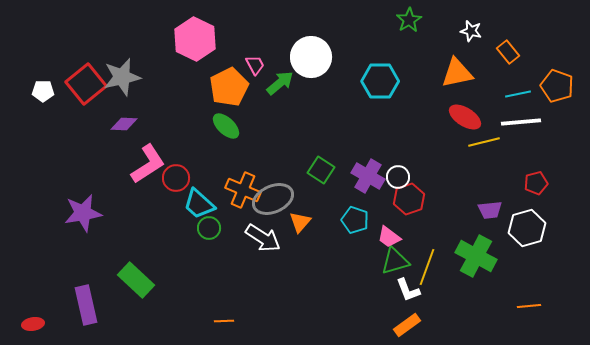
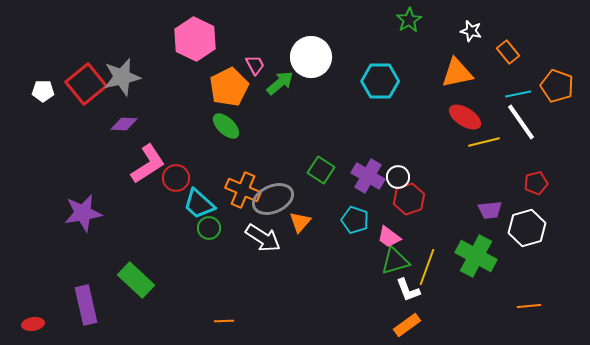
white line at (521, 122): rotated 60 degrees clockwise
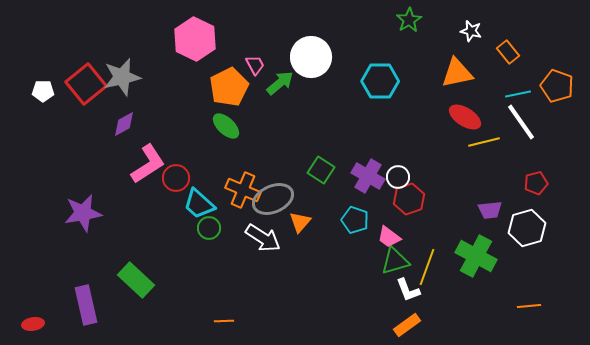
purple diamond at (124, 124): rotated 32 degrees counterclockwise
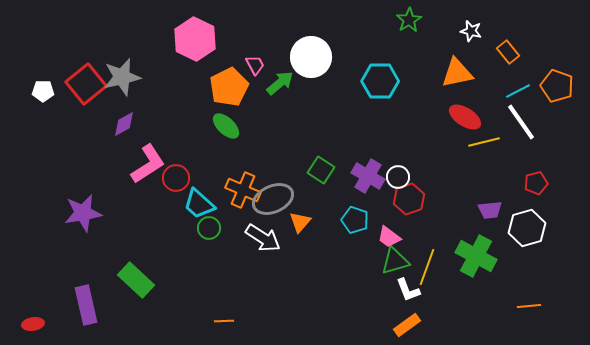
cyan line at (518, 94): moved 3 px up; rotated 15 degrees counterclockwise
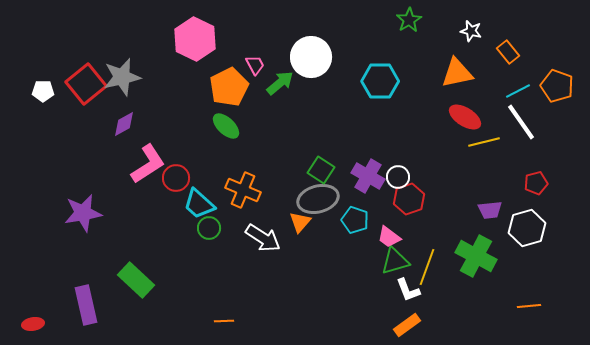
gray ellipse at (273, 199): moved 45 px right; rotated 9 degrees clockwise
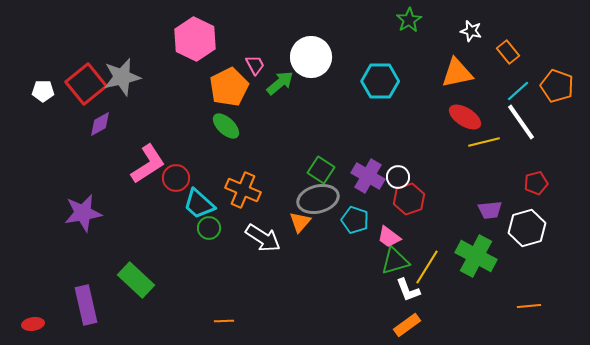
cyan line at (518, 91): rotated 15 degrees counterclockwise
purple diamond at (124, 124): moved 24 px left
yellow line at (427, 267): rotated 12 degrees clockwise
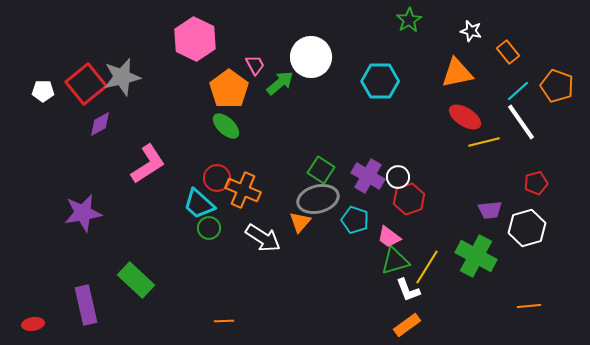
orange pentagon at (229, 87): moved 2 px down; rotated 9 degrees counterclockwise
red circle at (176, 178): moved 41 px right
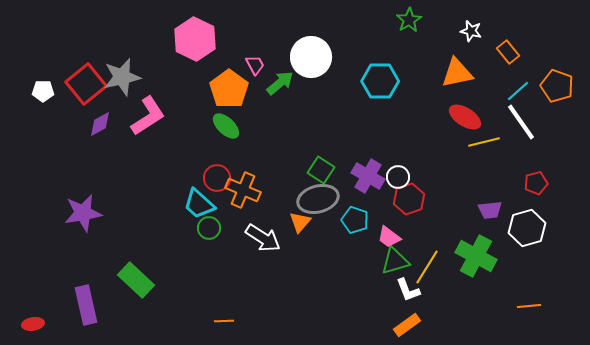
pink L-shape at (148, 164): moved 48 px up
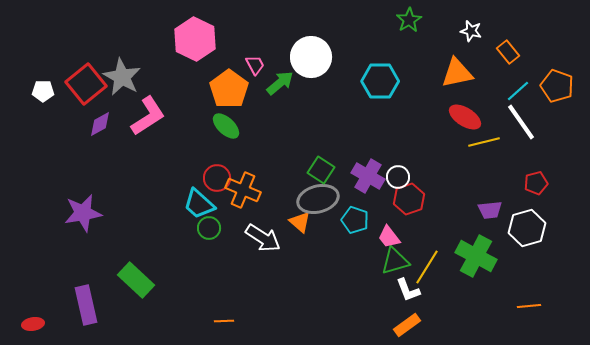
gray star at (122, 77): rotated 30 degrees counterclockwise
orange triangle at (300, 222): rotated 30 degrees counterclockwise
pink trapezoid at (389, 237): rotated 15 degrees clockwise
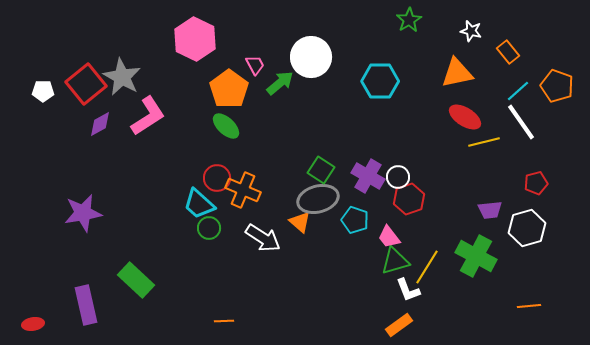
orange rectangle at (407, 325): moved 8 px left
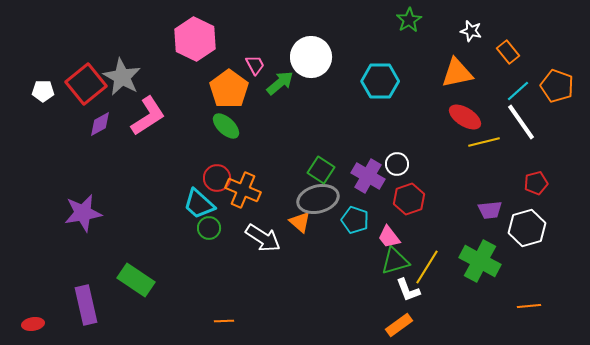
white circle at (398, 177): moved 1 px left, 13 px up
green cross at (476, 256): moved 4 px right, 5 px down
green rectangle at (136, 280): rotated 9 degrees counterclockwise
